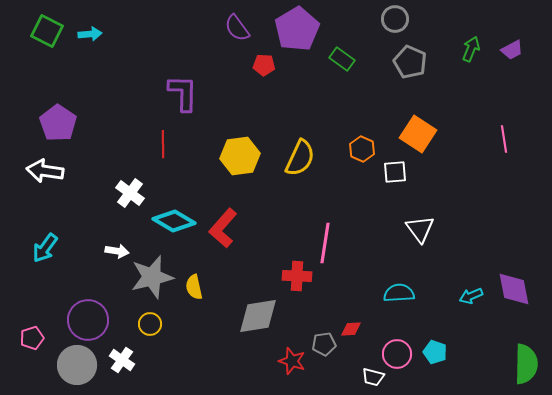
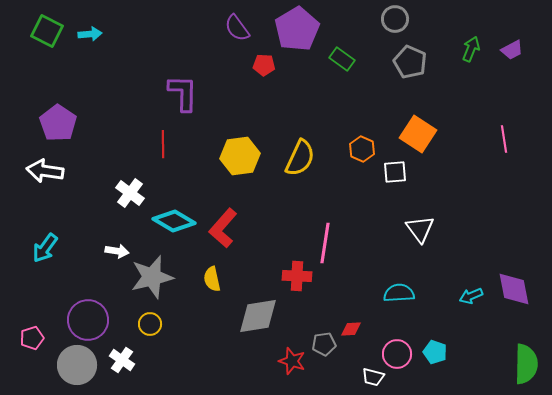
yellow semicircle at (194, 287): moved 18 px right, 8 px up
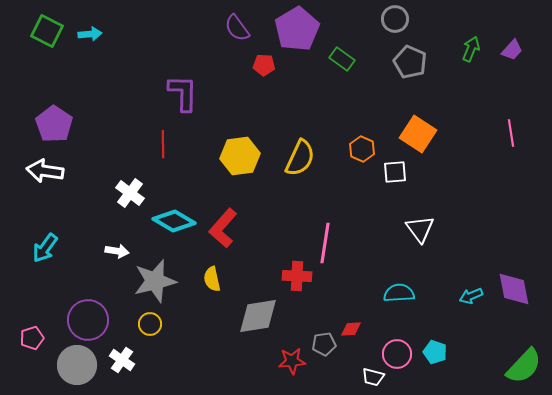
purple trapezoid at (512, 50): rotated 20 degrees counterclockwise
purple pentagon at (58, 123): moved 4 px left, 1 px down
pink line at (504, 139): moved 7 px right, 6 px up
gray star at (152, 277): moved 3 px right, 4 px down
red star at (292, 361): rotated 24 degrees counterclockwise
green semicircle at (526, 364): moved 2 px left, 2 px down; rotated 42 degrees clockwise
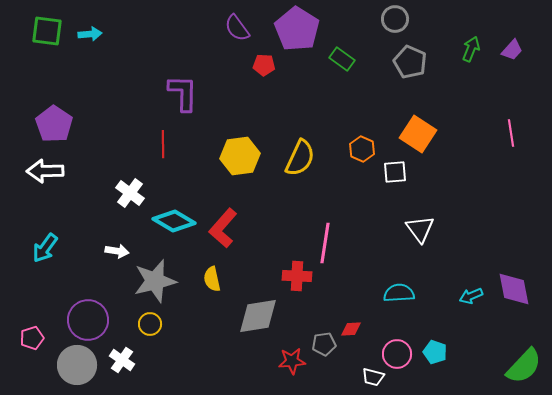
purple pentagon at (297, 29): rotated 9 degrees counterclockwise
green square at (47, 31): rotated 20 degrees counterclockwise
white arrow at (45, 171): rotated 9 degrees counterclockwise
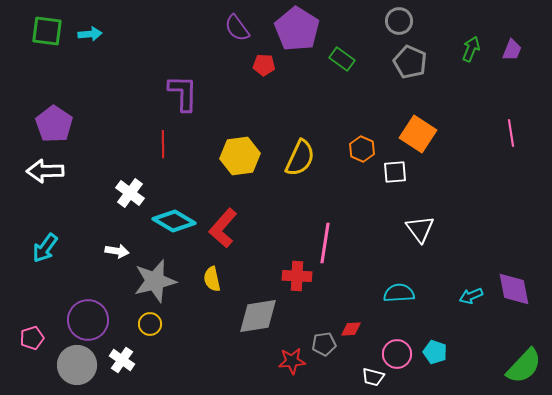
gray circle at (395, 19): moved 4 px right, 2 px down
purple trapezoid at (512, 50): rotated 20 degrees counterclockwise
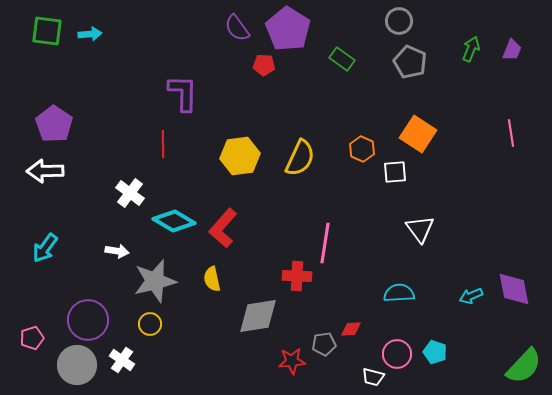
purple pentagon at (297, 29): moved 9 px left
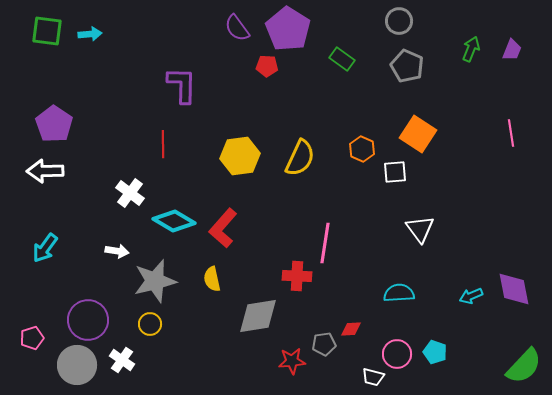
gray pentagon at (410, 62): moved 3 px left, 4 px down
red pentagon at (264, 65): moved 3 px right, 1 px down
purple L-shape at (183, 93): moved 1 px left, 8 px up
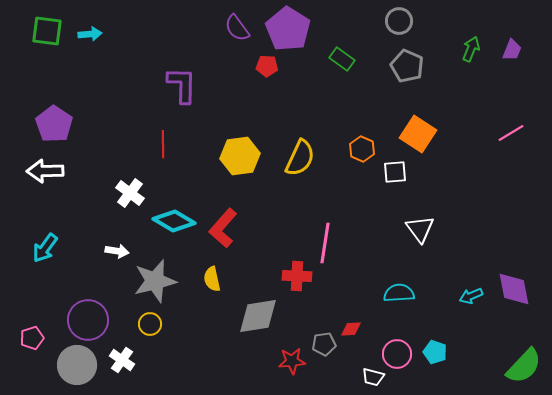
pink line at (511, 133): rotated 68 degrees clockwise
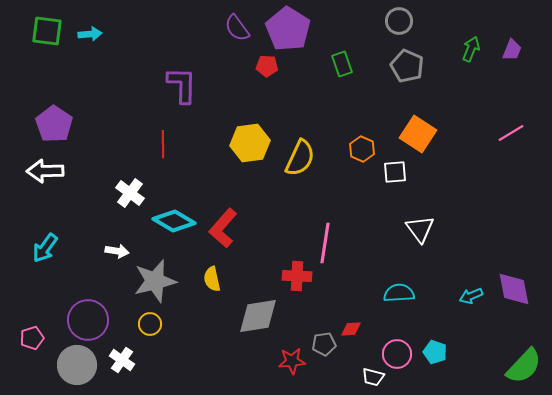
green rectangle at (342, 59): moved 5 px down; rotated 35 degrees clockwise
yellow hexagon at (240, 156): moved 10 px right, 13 px up
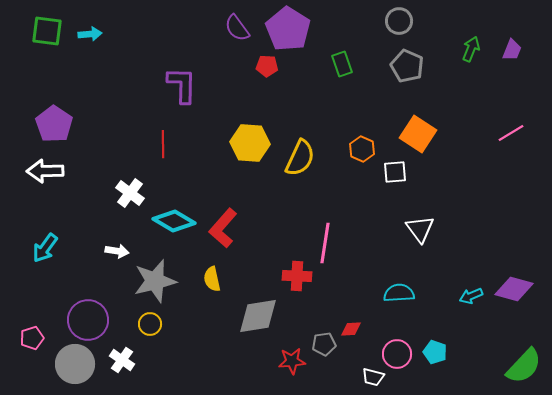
yellow hexagon at (250, 143): rotated 12 degrees clockwise
purple diamond at (514, 289): rotated 63 degrees counterclockwise
gray circle at (77, 365): moved 2 px left, 1 px up
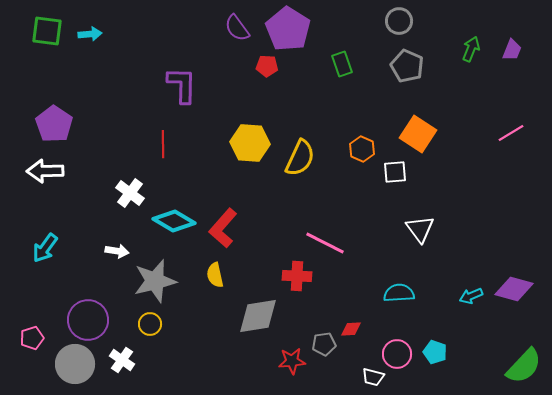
pink line at (325, 243): rotated 72 degrees counterclockwise
yellow semicircle at (212, 279): moved 3 px right, 4 px up
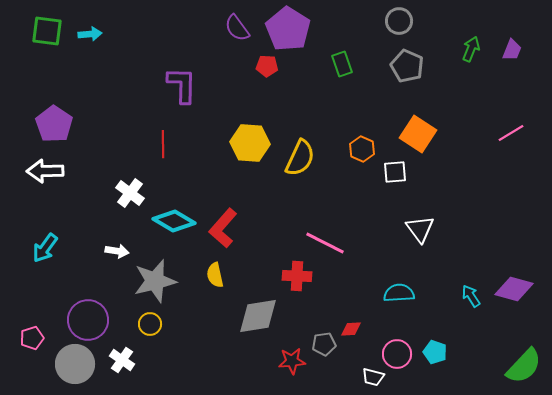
cyan arrow at (471, 296): rotated 80 degrees clockwise
